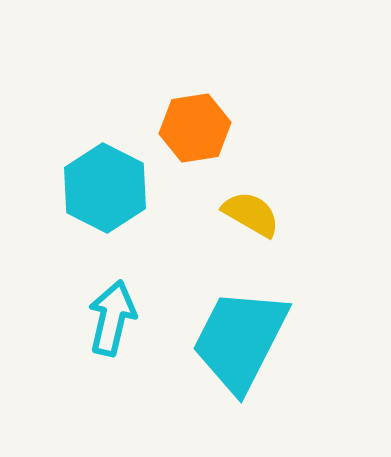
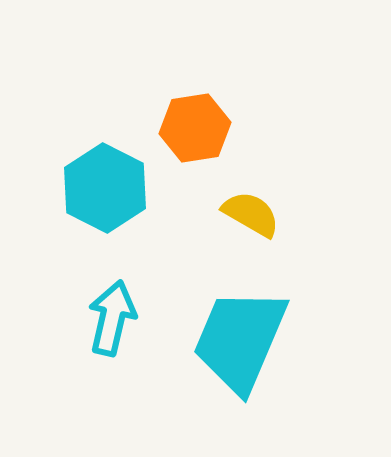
cyan trapezoid: rotated 4 degrees counterclockwise
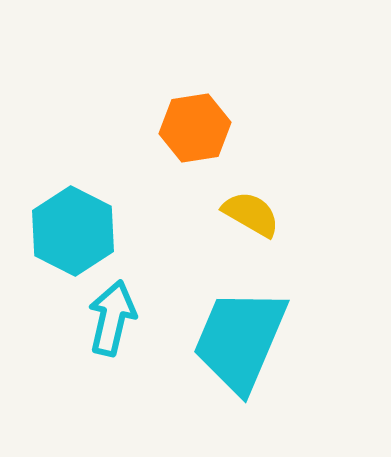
cyan hexagon: moved 32 px left, 43 px down
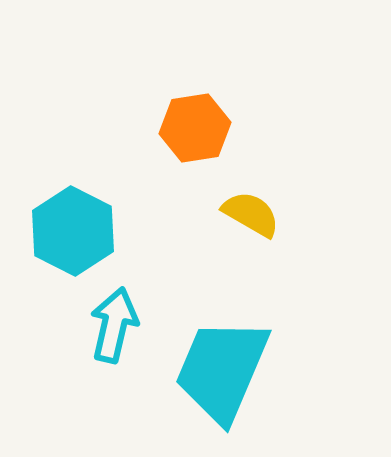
cyan arrow: moved 2 px right, 7 px down
cyan trapezoid: moved 18 px left, 30 px down
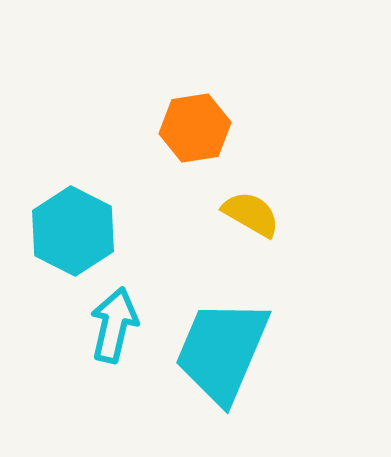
cyan trapezoid: moved 19 px up
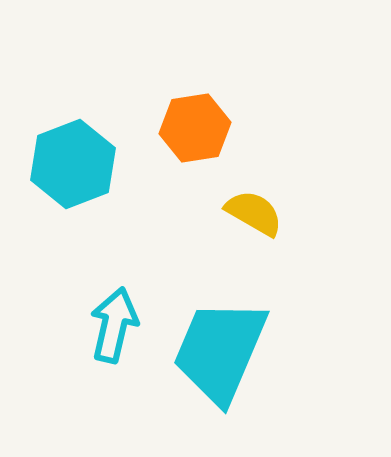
yellow semicircle: moved 3 px right, 1 px up
cyan hexagon: moved 67 px up; rotated 12 degrees clockwise
cyan trapezoid: moved 2 px left
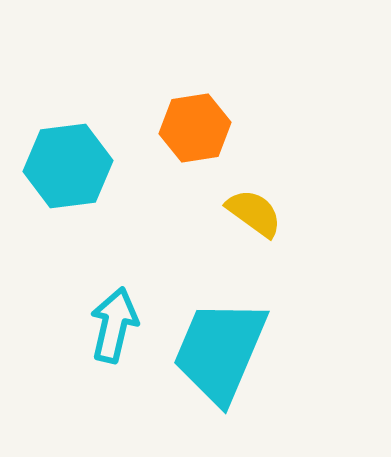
cyan hexagon: moved 5 px left, 2 px down; rotated 14 degrees clockwise
yellow semicircle: rotated 6 degrees clockwise
